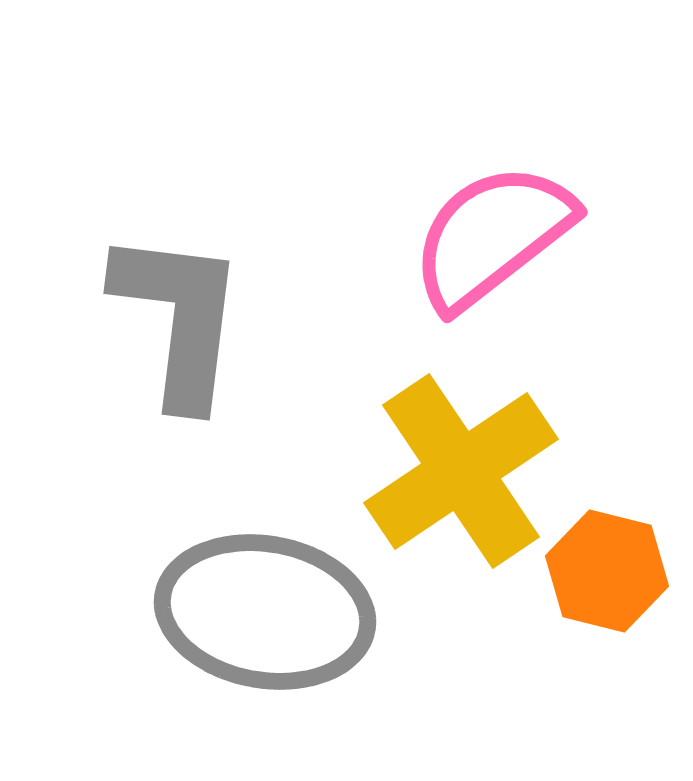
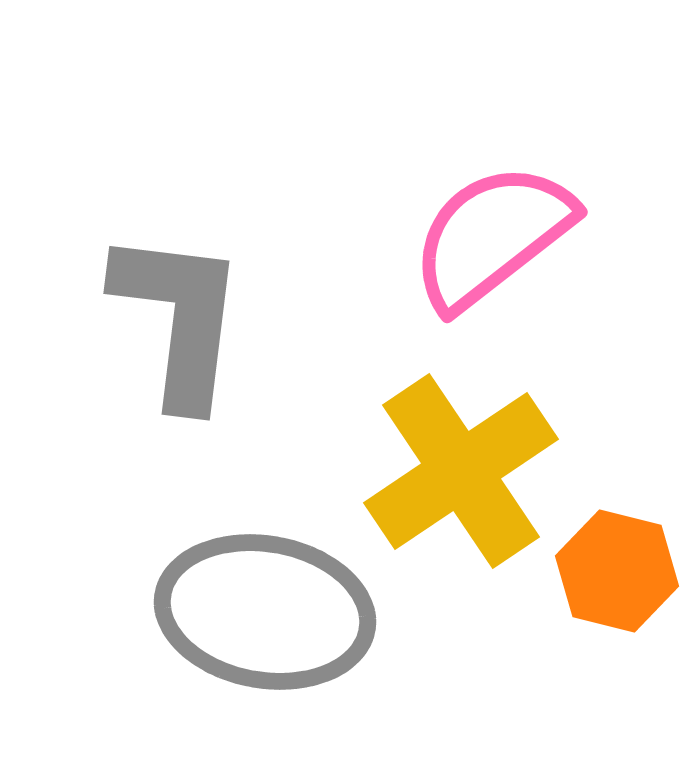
orange hexagon: moved 10 px right
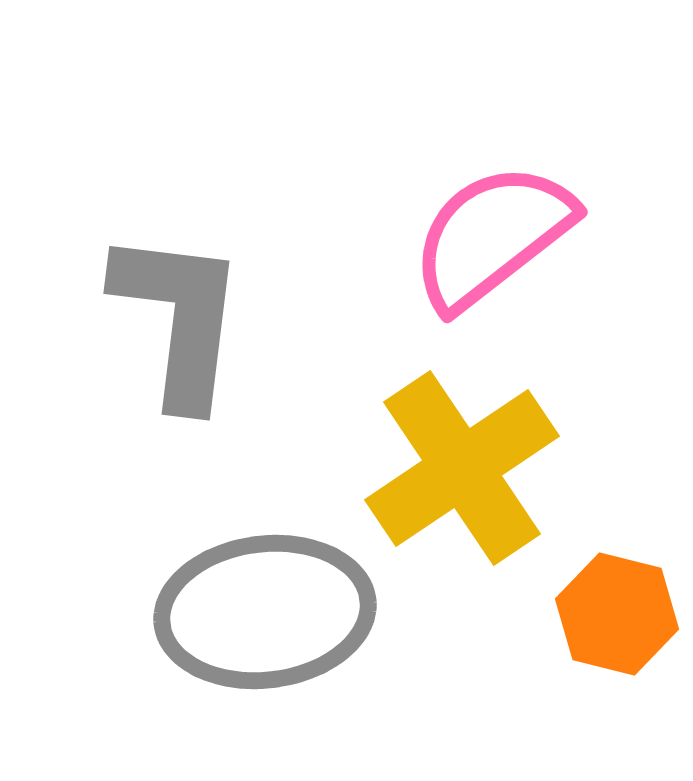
yellow cross: moved 1 px right, 3 px up
orange hexagon: moved 43 px down
gray ellipse: rotated 17 degrees counterclockwise
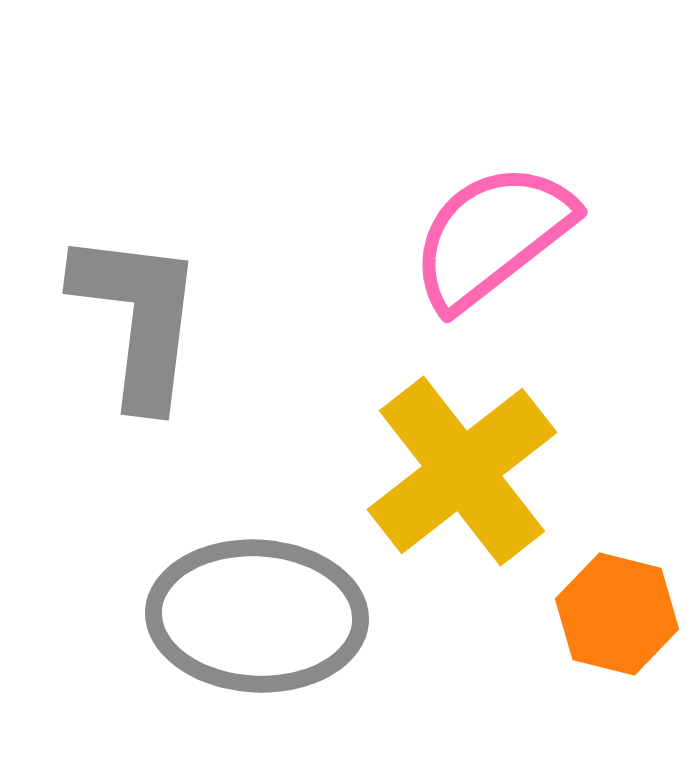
gray L-shape: moved 41 px left
yellow cross: moved 3 px down; rotated 4 degrees counterclockwise
gray ellipse: moved 8 px left, 4 px down; rotated 10 degrees clockwise
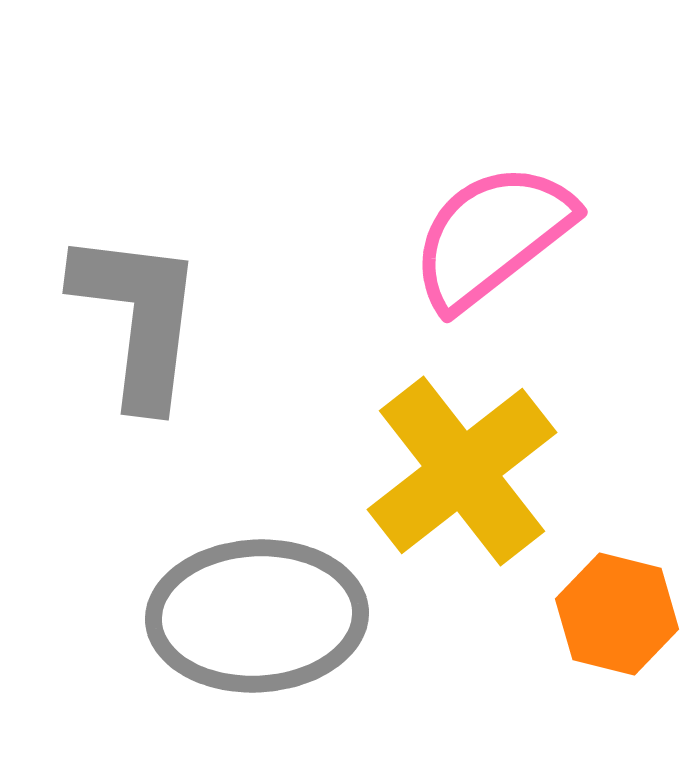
gray ellipse: rotated 6 degrees counterclockwise
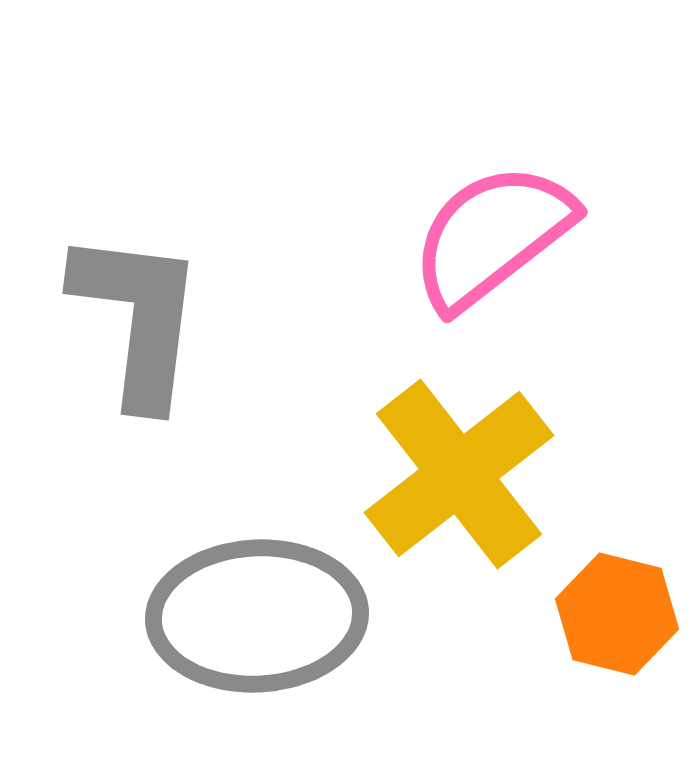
yellow cross: moved 3 px left, 3 px down
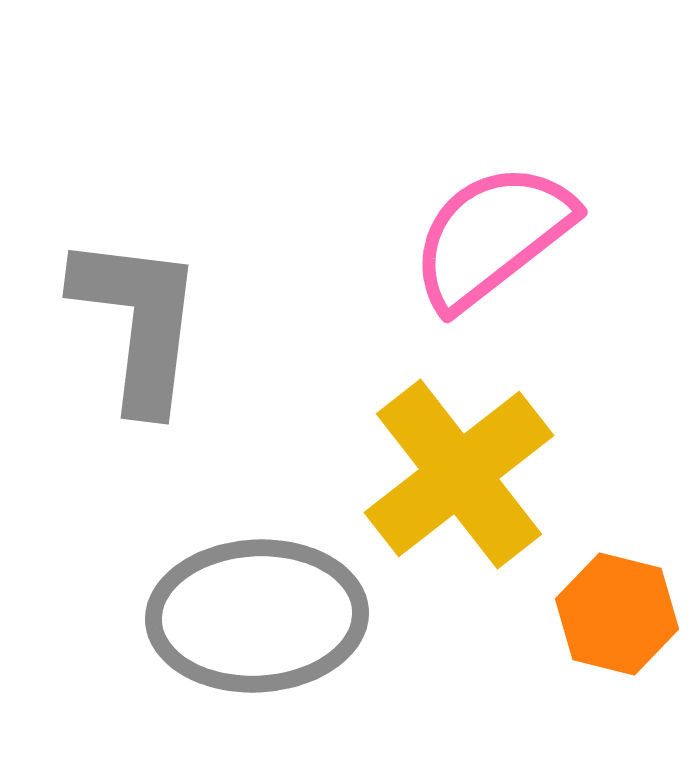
gray L-shape: moved 4 px down
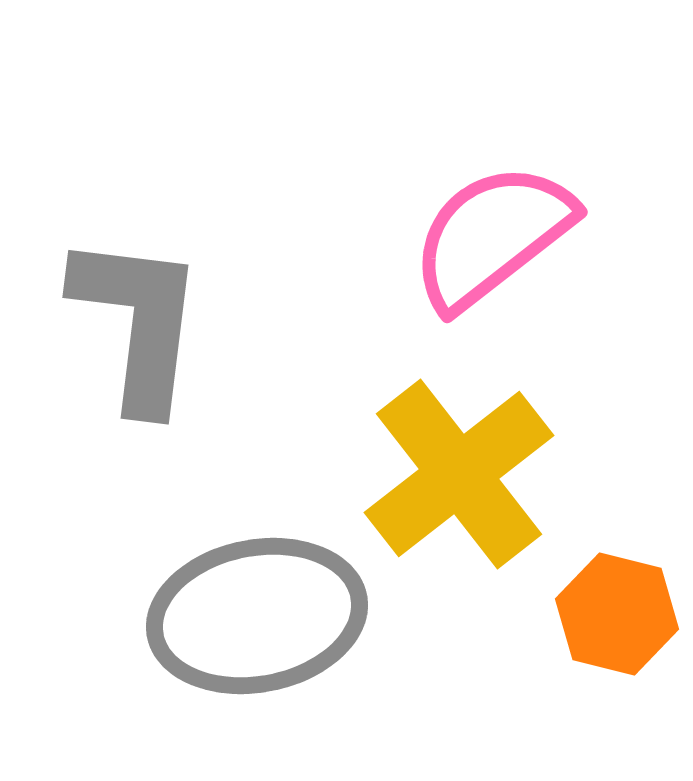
gray ellipse: rotated 8 degrees counterclockwise
